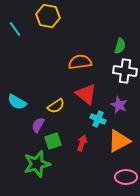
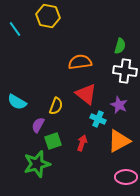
yellow semicircle: rotated 36 degrees counterclockwise
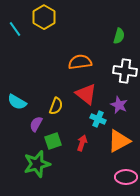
yellow hexagon: moved 4 px left, 1 px down; rotated 20 degrees clockwise
green semicircle: moved 1 px left, 10 px up
purple semicircle: moved 2 px left, 1 px up
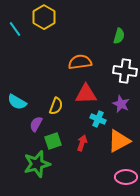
red triangle: rotated 40 degrees counterclockwise
purple star: moved 2 px right, 1 px up
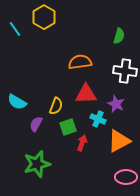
purple star: moved 5 px left
green square: moved 15 px right, 14 px up
